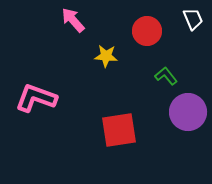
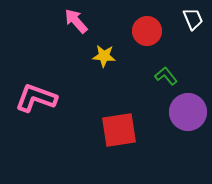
pink arrow: moved 3 px right, 1 px down
yellow star: moved 2 px left
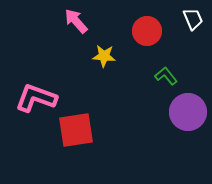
red square: moved 43 px left
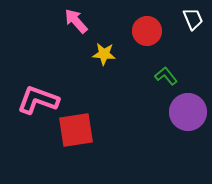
yellow star: moved 2 px up
pink L-shape: moved 2 px right, 2 px down
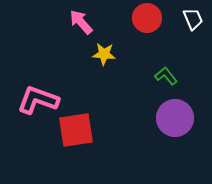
pink arrow: moved 5 px right, 1 px down
red circle: moved 13 px up
purple circle: moved 13 px left, 6 px down
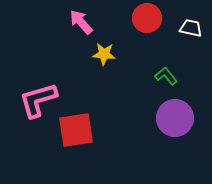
white trapezoid: moved 2 px left, 9 px down; rotated 55 degrees counterclockwise
pink L-shape: rotated 36 degrees counterclockwise
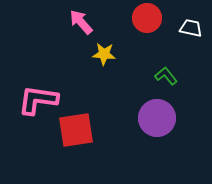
pink L-shape: rotated 24 degrees clockwise
purple circle: moved 18 px left
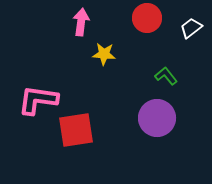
pink arrow: rotated 48 degrees clockwise
white trapezoid: rotated 50 degrees counterclockwise
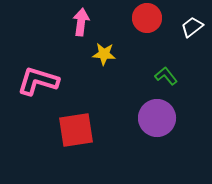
white trapezoid: moved 1 px right, 1 px up
pink L-shape: moved 19 px up; rotated 9 degrees clockwise
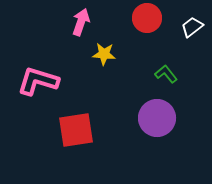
pink arrow: rotated 12 degrees clockwise
green L-shape: moved 2 px up
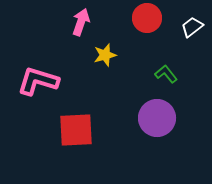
yellow star: moved 1 px right, 1 px down; rotated 20 degrees counterclockwise
red square: rotated 6 degrees clockwise
